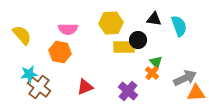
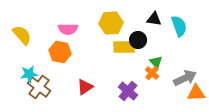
red triangle: rotated 12 degrees counterclockwise
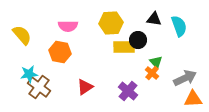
pink semicircle: moved 3 px up
orange triangle: moved 3 px left, 6 px down
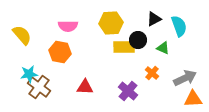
black triangle: rotated 35 degrees counterclockwise
green triangle: moved 7 px right, 14 px up; rotated 24 degrees counterclockwise
red triangle: rotated 36 degrees clockwise
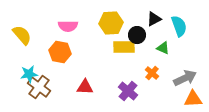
black circle: moved 1 px left, 5 px up
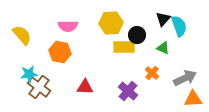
black triangle: moved 9 px right; rotated 21 degrees counterclockwise
